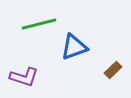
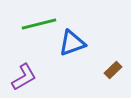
blue triangle: moved 2 px left, 4 px up
purple L-shape: rotated 48 degrees counterclockwise
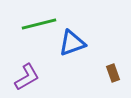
brown rectangle: moved 3 px down; rotated 66 degrees counterclockwise
purple L-shape: moved 3 px right
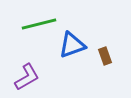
blue triangle: moved 2 px down
brown rectangle: moved 8 px left, 17 px up
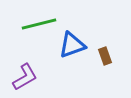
purple L-shape: moved 2 px left
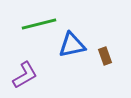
blue triangle: rotated 8 degrees clockwise
purple L-shape: moved 2 px up
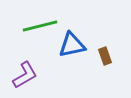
green line: moved 1 px right, 2 px down
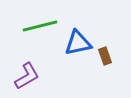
blue triangle: moved 6 px right, 2 px up
purple L-shape: moved 2 px right, 1 px down
